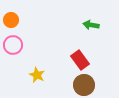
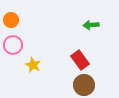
green arrow: rotated 14 degrees counterclockwise
yellow star: moved 4 px left, 10 px up
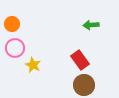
orange circle: moved 1 px right, 4 px down
pink circle: moved 2 px right, 3 px down
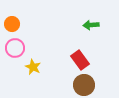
yellow star: moved 2 px down
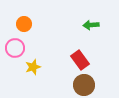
orange circle: moved 12 px right
yellow star: rotated 28 degrees clockwise
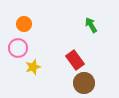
green arrow: rotated 63 degrees clockwise
pink circle: moved 3 px right
red rectangle: moved 5 px left
brown circle: moved 2 px up
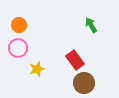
orange circle: moved 5 px left, 1 px down
yellow star: moved 4 px right, 2 px down
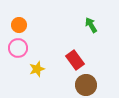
brown circle: moved 2 px right, 2 px down
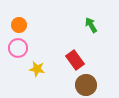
yellow star: rotated 28 degrees clockwise
